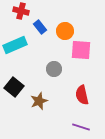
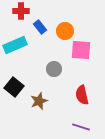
red cross: rotated 14 degrees counterclockwise
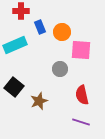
blue rectangle: rotated 16 degrees clockwise
orange circle: moved 3 px left, 1 px down
gray circle: moved 6 px right
purple line: moved 5 px up
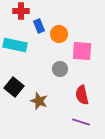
blue rectangle: moved 1 px left, 1 px up
orange circle: moved 3 px left, 2 px down
cyan rectangle: rotated 35 degrees clockwise
pink square: moved 1 px right, 1 px down
brown star: rotated 30 degrees counterclockwise
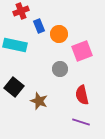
red cross: rotated 21 degrees counterclockwise
pink square: rotated 25 degrees counterclockwise
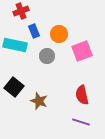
blue rectangle: moved 5 px left, 5 px down
gray circle: moved 13 px left, 13 px up
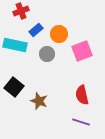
blue rectangle: moved 2 px right, 1 px up; rotated 72 degrees clockwise
gray circle: moved 2 px up
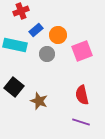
orange circle: moved 1 px left, 1 px down
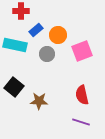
red cross: rotated 21 degrees clockwise
brown star: rotated 18 degrees counterclockwise
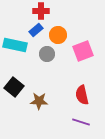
red cross: moved 20 px right
pink square: moved 1 px right
